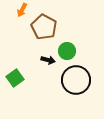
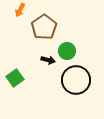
orange arrow: moved 2 px left
brown pentagon: rotated 10 degrees clockwise
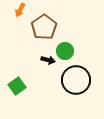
green circle: moved 2 px left
green square: moved 2 px right, 8 px down
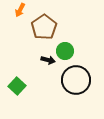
green square: rotated 12 degrees counterclockwise
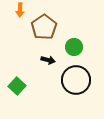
orange arrow: rotated 24 degrees counterclockwise
green circle: moved 9 px right, 4 px up
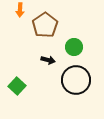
brown pentagon: moved 1 px right, 2 px up
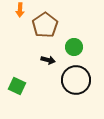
green square: rotated 18 degrees counterclockwise
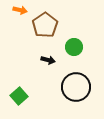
orange arrow: rotated 80 degrees counterclockwise
black circle: moved 7 px down
green square: moved 2 px right, 10 px down; rotated 24 degrees clockwise
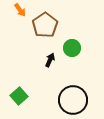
orange arrow: rotated 40 degrees clockwise
green circle: moved 2 px left, 1 px down
black arrow: moved 2 px right; rotated 80 degrees counterclockwise
black circle: moved 3 px left, 13 px down
